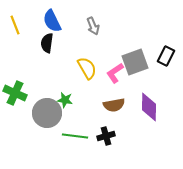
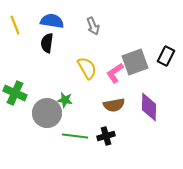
blue semicircle: rotated 125 degrees clockwise
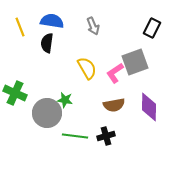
yellow line: moved 5 px right, 2 px down
black rectangle: moved 14 px left, 28 px up
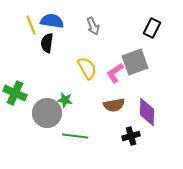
yellow line: moved 11 px right, 2 px up
purple diamond: moved 2 px left, 5 px down
black cross: moved 25 px right
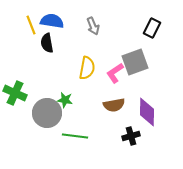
black semicircle: rotated 18 degrees counterclockwise
yellow semicircle: rotated 40 degrees clockwise
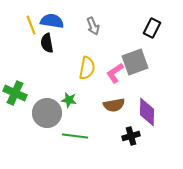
green star: moved 4 px right
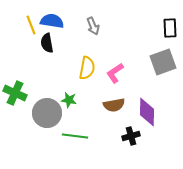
black rectangle: moved 18 px right; rotated 30 degrees counterclockwise
gray square: moved 28 px right
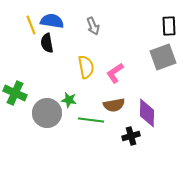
black rectangle: moved 1 px left, 2 px up
gray square: moved 5 px up
yellow semicircle: moved 1 px left, 1 px up; rotated 20 degrees counterclockwise
purple diamond: moved 1 px down
green line: moved 16 px right, 16 px up
